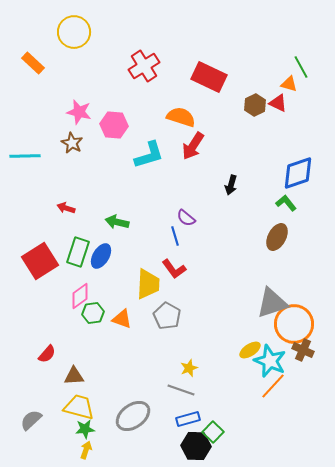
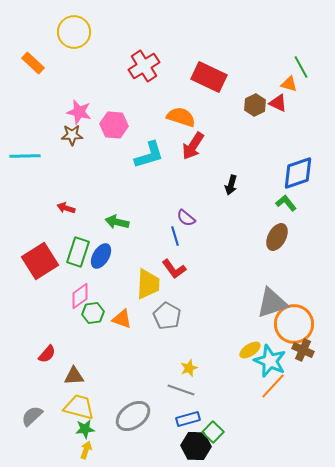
brown star at (72, 143): moved 8 px up; rotated 30 degrees counterclockwise
gray semicircle at (31, 420): moved 1 px right, 4 px up
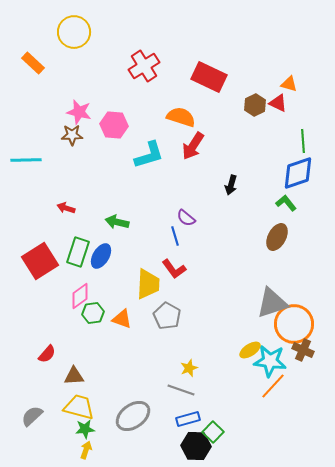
green line at (301, 67): moved 2 px right, 74 px down; rotated 25 degrees clockwise
cyan line at (25, 156): moved 1 px right, 4 px down
cyan star at (270, 361): rotated 16 degrees counterclockwise
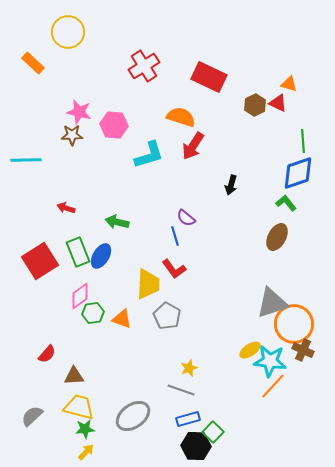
yellow circle at (74, 32): moved 6 px left
green rectangle at (78, 252): rotated 40 degrees counterclockwise
yellow arrow at (86, 450): moved 2 px down; rotated 24 degrees clockwise
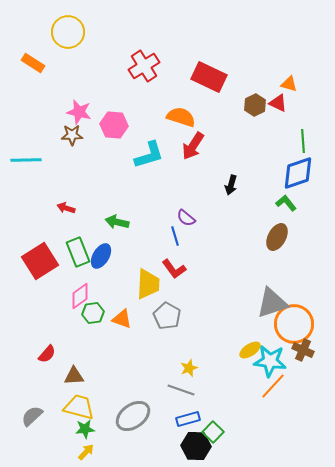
orange rectangle at (33, 63): rotated 10 degrees counterclockwise
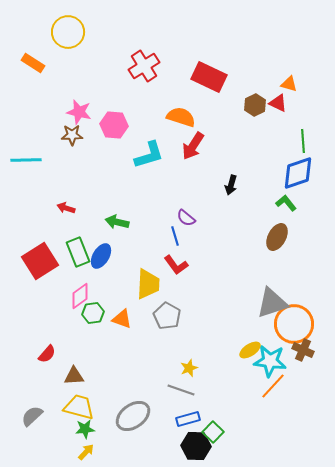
red L-shape at (174, 269): moved 2 px right, 4 px up
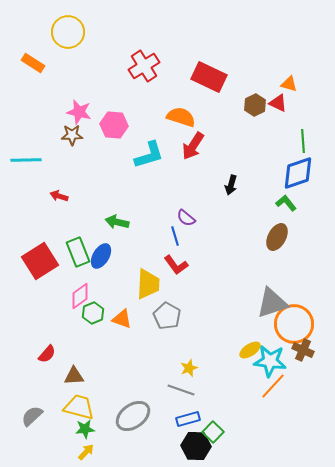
red arrow at (66, 208): moved 7 px left, 12 px up
green hexagon at (93, 313): rotated 15 degrees counterclockwise
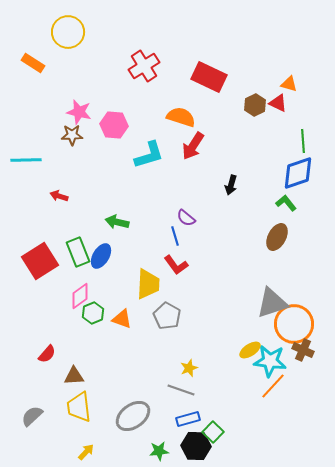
yellow trapezoid at (79, 407): rotated 112 degrees counterclockwise
green star at (85, 429): moved 74 px right, 22 px down
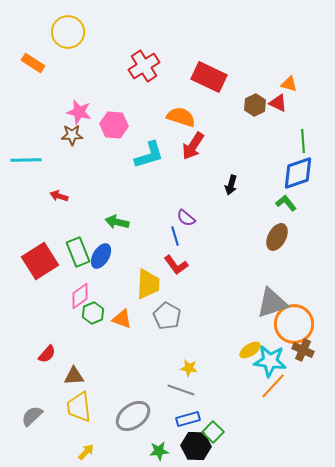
yellow star at (189, 368): rotated 30 degrees clockwise
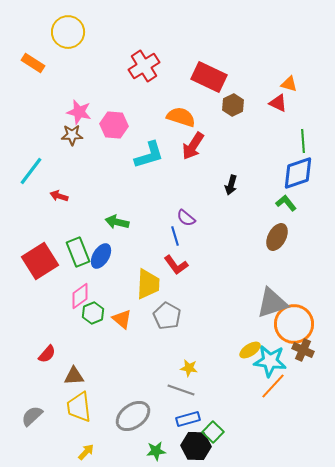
brown hexagon at (255, 105): moved 22 px left
cyan line at (26, 160): moved 5 px right, 11 px down; rotated 52 degrees counterclockwise
orange triangle at (122, 319): rotated 20 degrees clockwise
green star at (159, 451): moved 3 px left
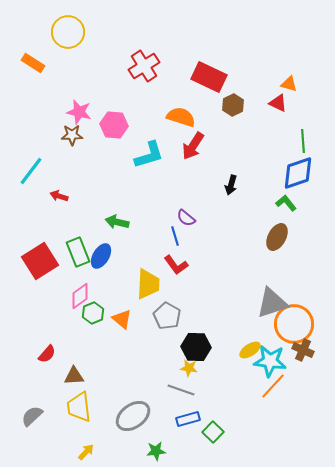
black hexagon at (196, 446): moved 99 px up
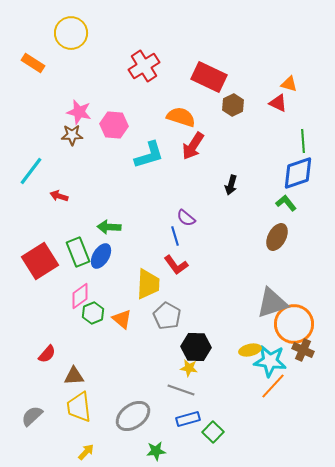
yellow circle at (68, 32): moved 3 px right, 1 px down
green arrow at (117, 222): moved 8 px left, 5 px down; rotated 10 degrees counterclockwise
yellow ellipse at (250, 350): rotated 20 degrees clockwise
